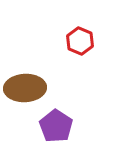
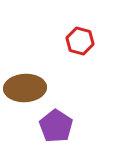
red hexagon: rotated 8 degrees counterclockwise
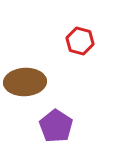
brown ellipse: moved 6 px up
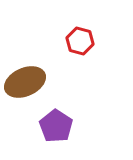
brown ellipse: rotated 21 degrees counterclockwise
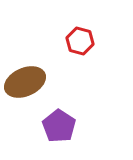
purple pentagon: moved 3 px right
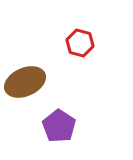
red hexagon: moved 2 px down
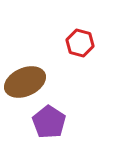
purple pentagon: moved 10 px left, 4 px up
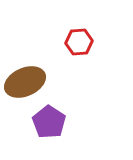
red hexagon: moved 1 px left, 1 px up; rotated 20 degrees counterclockwise
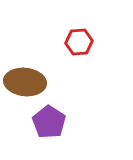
brown ellipse: rotated 30 degrees clockwise
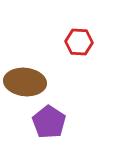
red hexagon: rotated 8 degrees clockwise
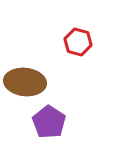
red hexagon: moved 1 px left; rotated 12 degrees clockwise
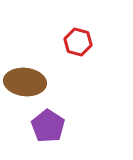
purple pentagon: moved 1 px left, 4 px down
